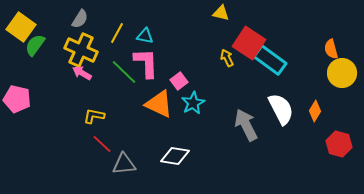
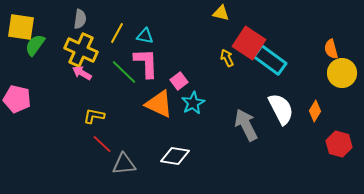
gray semicircle: rotated 24 degrees counterclockwise
yellow square: rotated 28 degrees counterclockwise
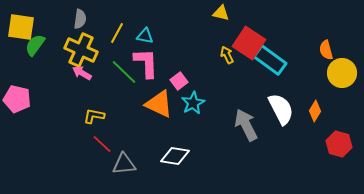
orange semicircle: moved 5 px left, 1 px down
yellow arrow: moved 3 px up
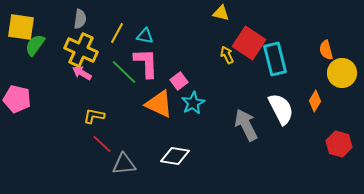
cyan rectangle: moved 5 px right, 1 px up; rotated 40 degrees clockwise
orange diamond: moved 10 px up
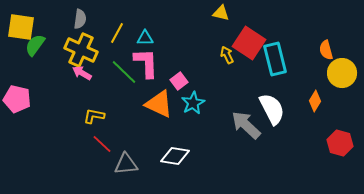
cyan triangle: moved 2 px down; rotated 12 degrees counterclockwise
white semicircle: moved 9 px left
gray arrow: rotated 20 degrees counterclockwise
red hexagon: moved 1 px right, 1 px up
gray triangle: moved 2 px right
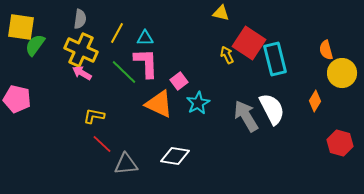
cyan star: moved 5 px right
gray arrow: moved 9 px up; rotated 16 degrees clockwise
